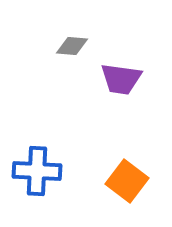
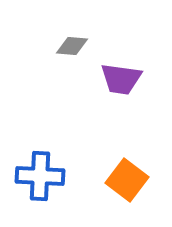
blue cross: moved 3 px right, 5 px down
orange square: moved 1 px up
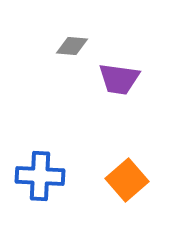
purple trapezoid: moved 2 px left
orange square: rotated 12 degrees clockwise
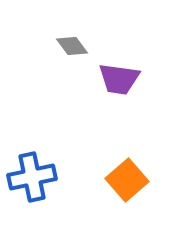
gray diamond: rotated 48 degrees clockwise
blue cross: moved 8 px left, 1 px down; rotated 15 degrees counterclockwise
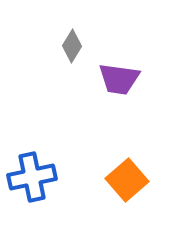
gray diamond: rotated 68 degrees clockwise
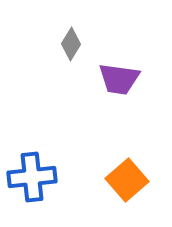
gray diamond: moved 1 px left, 2 px up
blue cross: rotated 6 degrees clockwise
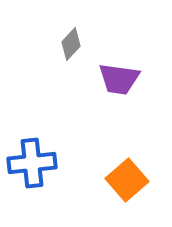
gray diamond: rotated 12 degrees clockwise
blue cross: moved 14 px up
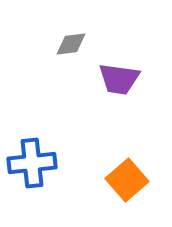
gray diamond: rotated 40 degrees clockwise
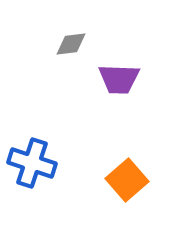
purple trapezoid: rotated 6 degrees counterclockwise
blue cross: rotated 24 degrees clockwise
